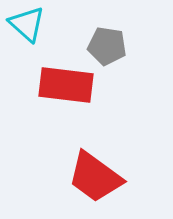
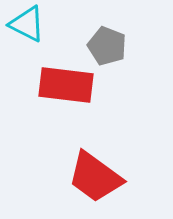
cyan triangle: rotated 15 degrees counterclockwise
gray pentagon: rotated 12 degrees clockwise
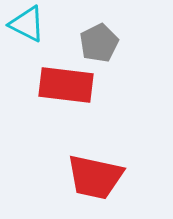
gray pentagon: moved 8 px left, 3 px up; rotated 24 degrees clockwise
red trapezoid: rotated 24 degrees counterclockwise
